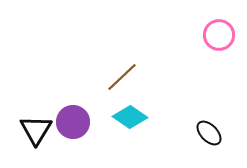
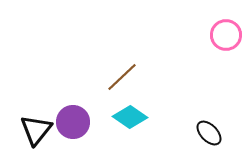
pink circle: moved 7 px right
black triangle: rotated 8 degrees clockwise
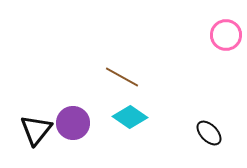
brown line: rotated 72 degrees clockwise
purple circle: moved 1 px down
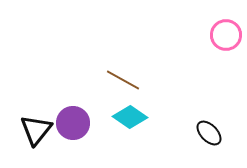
brown line: moved 1 px right, 3 px down
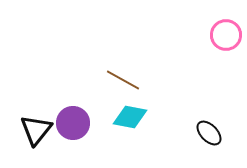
cyan diamond: rotated 24 degrees counterclockwise
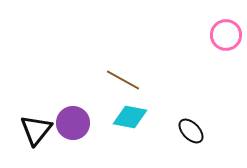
black ellipse: moved 18 px left, 2 px up
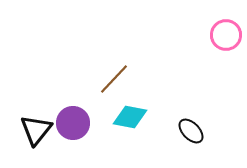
brown line: moved 9 px left, 1 px up; rotated 76 degrees counterclockwise
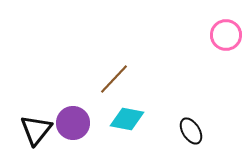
cyan diamond: moved 3 px left, 2 px down
black ellipse: rotated 12 degrees clockwise
